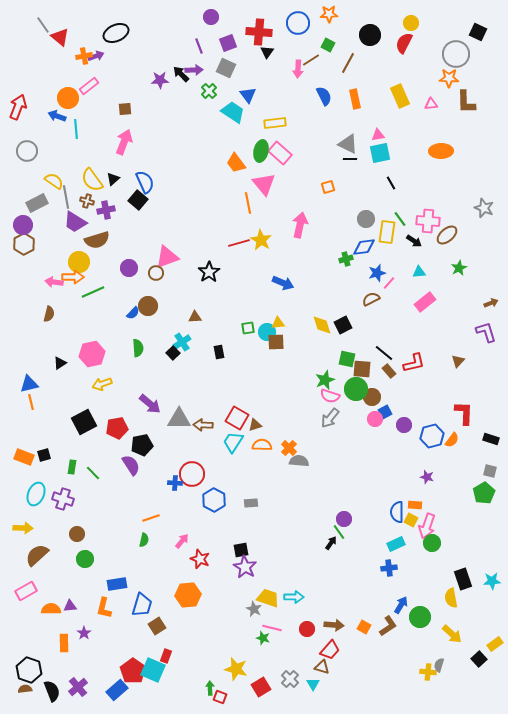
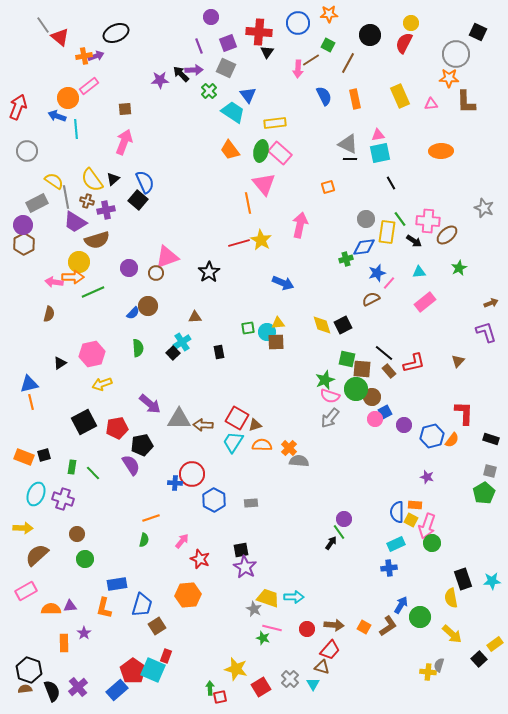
orange trapezoid at (236, 163): moved 6 px left, 13 px up
red square at (220, 697): rotated 32 degrees counterclockwise
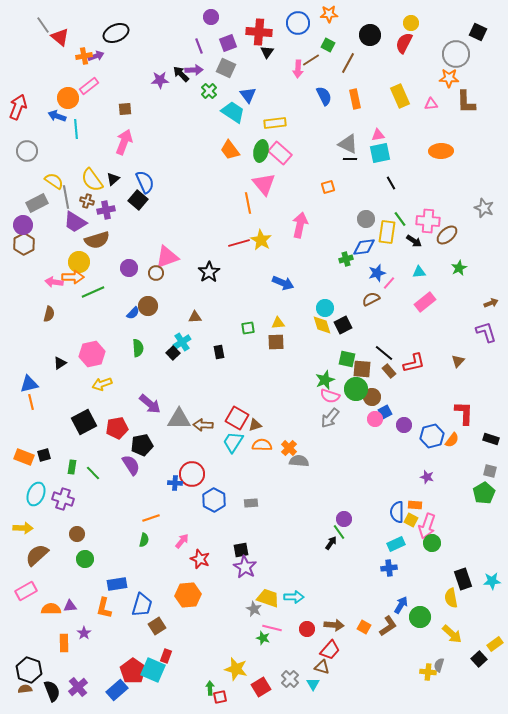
cyan circle at (267, 332): moved 58 px right, 24 px up
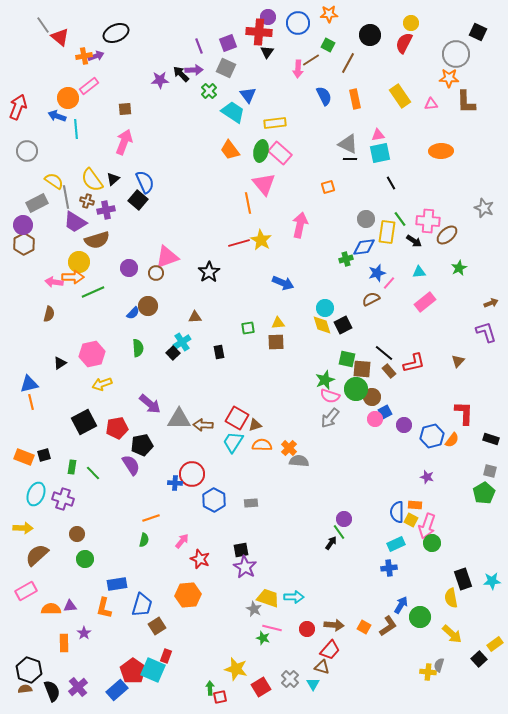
purple circle at (211, 17): moved 57 px right
yellow rectangle at (400, 96): rotated 10 degrees counterclockwise
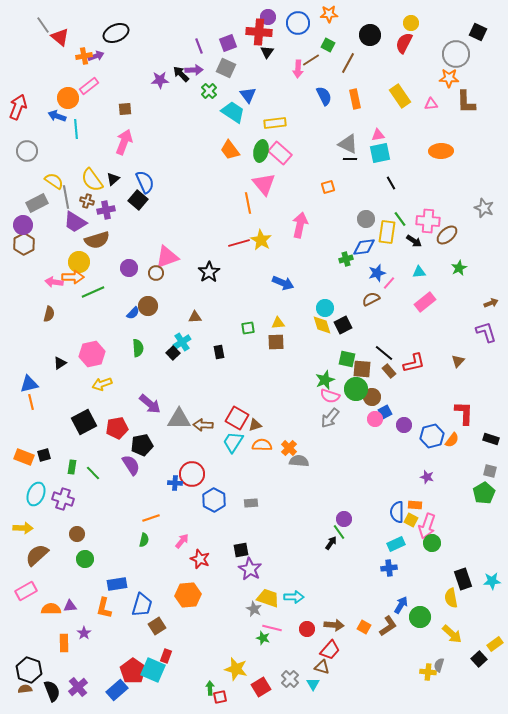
purple star at (245, 567): moved 5 px right, 2 px down
